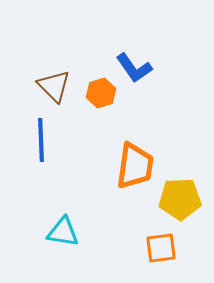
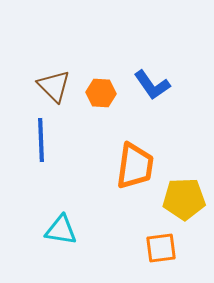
blue L-shape: moved 18 px right, 17 px down
orange hexagon: rotated 20 degrees clockwise
yellow pentagon: moved 4 px right
cyan triangle: moved 2 px left, 2 px up
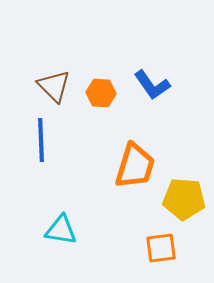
orange trapezoid: rotated 9 degrees clockwise
yellow pentagon: rotated 6 degrees clockwise
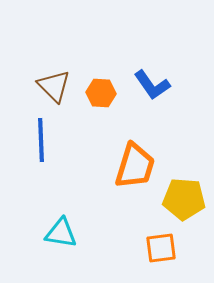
cyan triangle: moved 3 px down
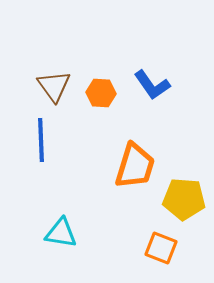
brown triangle: rotated 9 degrees clockwise
orange square: rotated 28 degrees clockwise
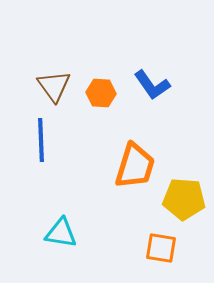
orange square: rotated 12 degrees counterclockwise
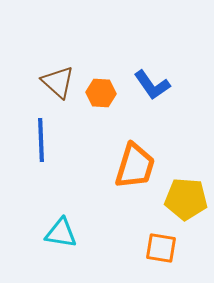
brown triangle: moved 4 px right, 4 px up; rotated 12 degrees counterclockwise
yellow pentagon: moved 2 px right
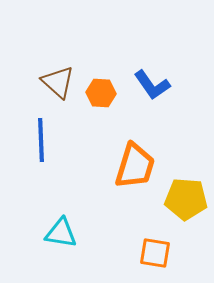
orange square: moved 6 px left, 5 px down
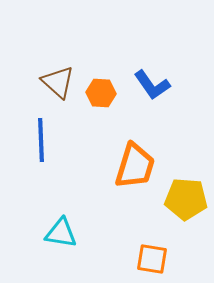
orange square: moved 3 px left, 6 px down
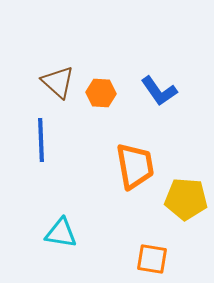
blue L-shape: moved 7 px right, 6 px down
orange trapezoid: rotated 27 degrees counterclockwise
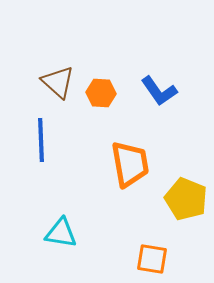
orange trapezoid: moved 5 px left, 2 px up
yellow pentagon: rotated 18 degrees clockwise
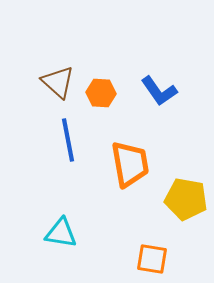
blue line: moved 27 px right; rotated 9 degrees counterclockwise
yellow pentagon: rotated 12 degrees counterclockwise
